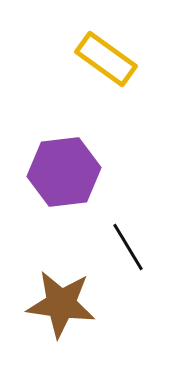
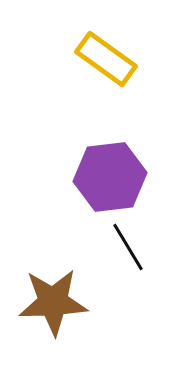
purple hexagon: moved 46 px right, 5 px down
brown star: moved 8 px left, 2 px up; rotated 10 degrees counterclockwise
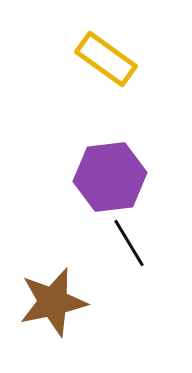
black line: moved 1 px right, 4 px up
brown star: rotated 10 degrees counterclockwise
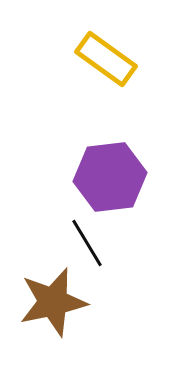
black line: moved 42 px left
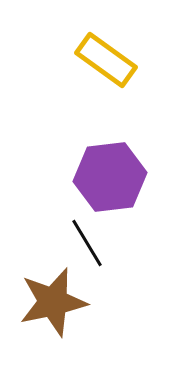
yellow rectangle: moved 1 px down
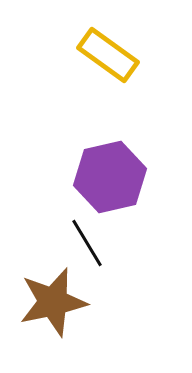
yellow rectangle: moved 2 px right, 5 px up
purple hexagon: rotated 6 degrees counterclockwise
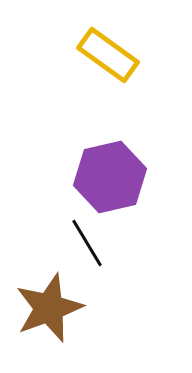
brown star: moved 4 px left, 6 px down; rotated 8 degrees counterclockwise
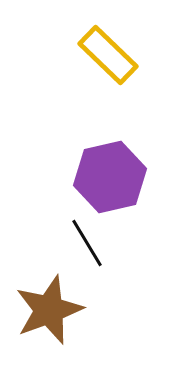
yellow rectangle: rotated 8 degrees clockwise
brown star: moved 2 px down
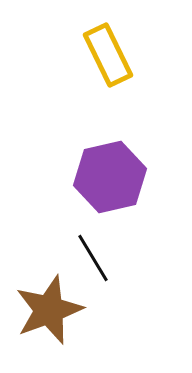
yellow rectangle: rotated 20 degrees clockwise
black line: moved 6 px right, 15 px down
